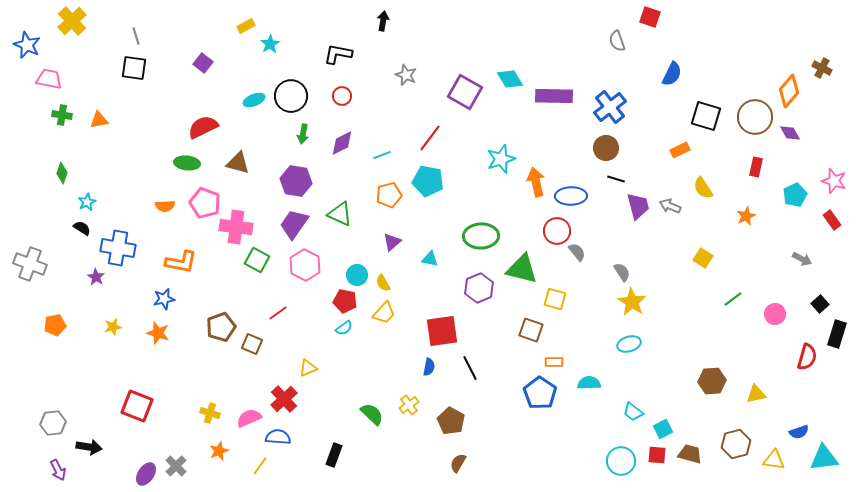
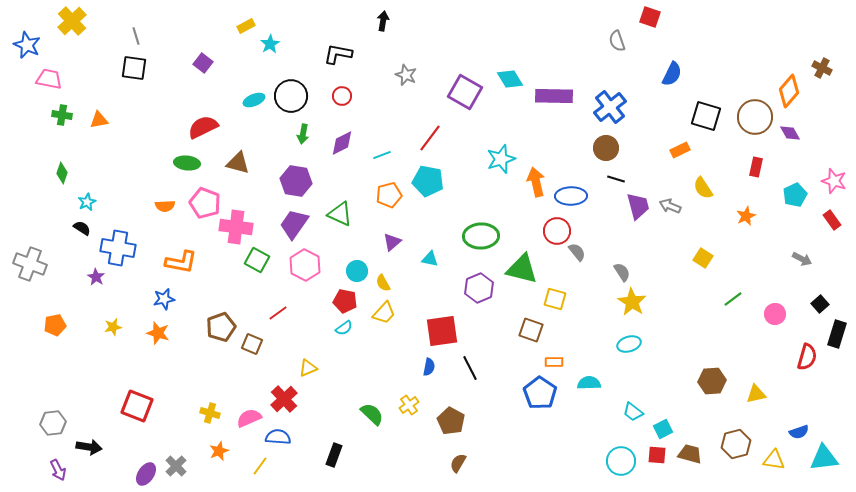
cyan circle at (357, 275): moved 4 px up
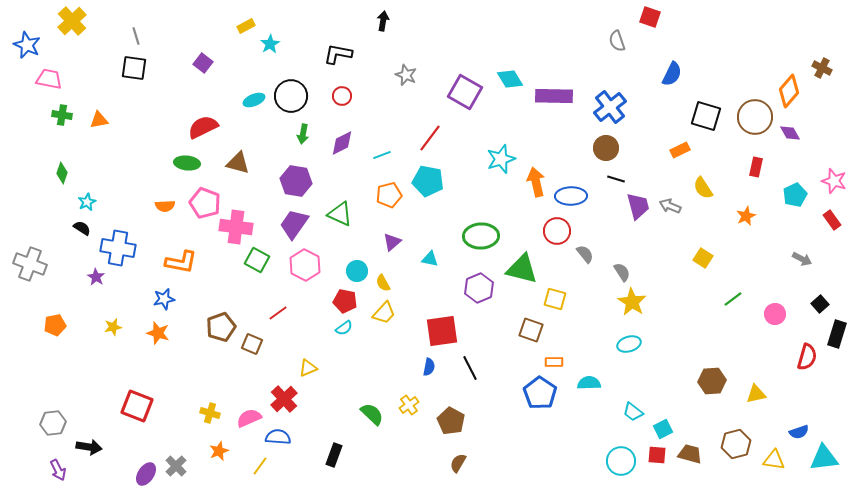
gray semicircle at (577, 252): moved 8 px right, 2 px down
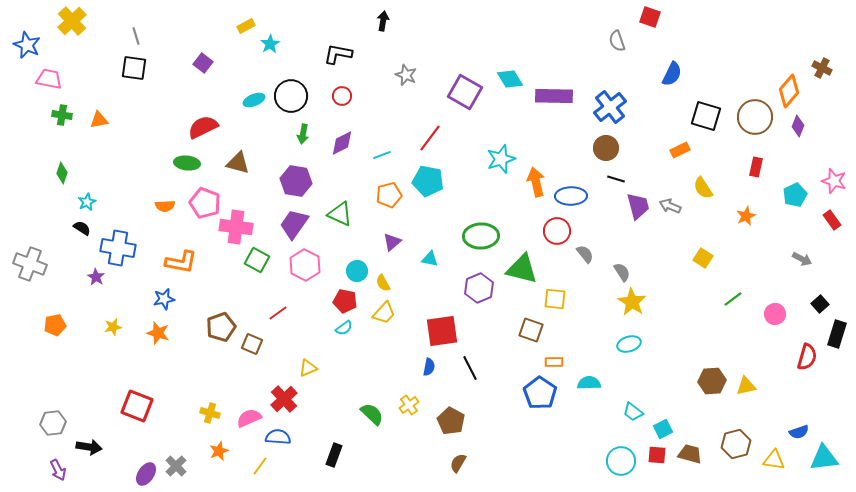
purple diamond at (790, 133): moved 8 px right, 7 px up; rotated 50 degrees clockwise
yellow square at (555, 299): rotated 10 degrees counterclockwise
yellow triangle at (756, 394): moved 10 px left, 8 px up
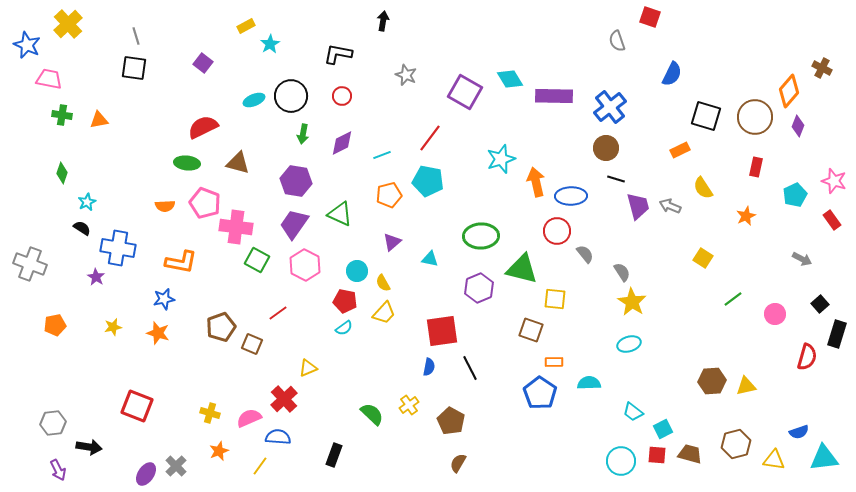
yellow cross at (72, 21): moved 4 px left, 3 px down
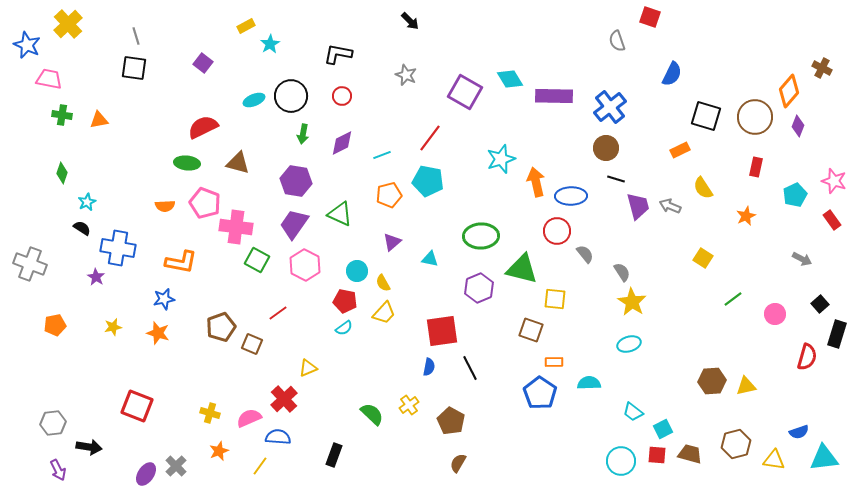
black arrow at (383, 21): moved 27 px right; rotated 126 degrees clockwise
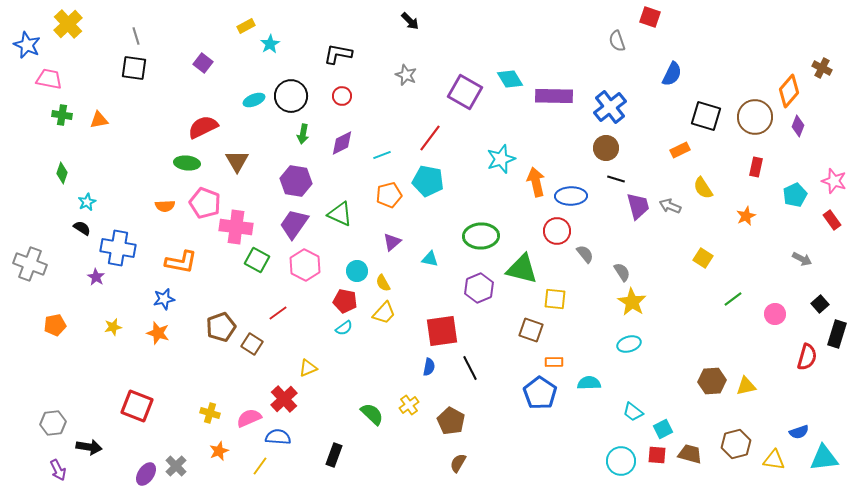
brown triangle at (238, 163): moved 1 px left, 2 px up; rotated 45 degrees clockwise
brown square at (252, 344): rotated 10 degrees clockwise
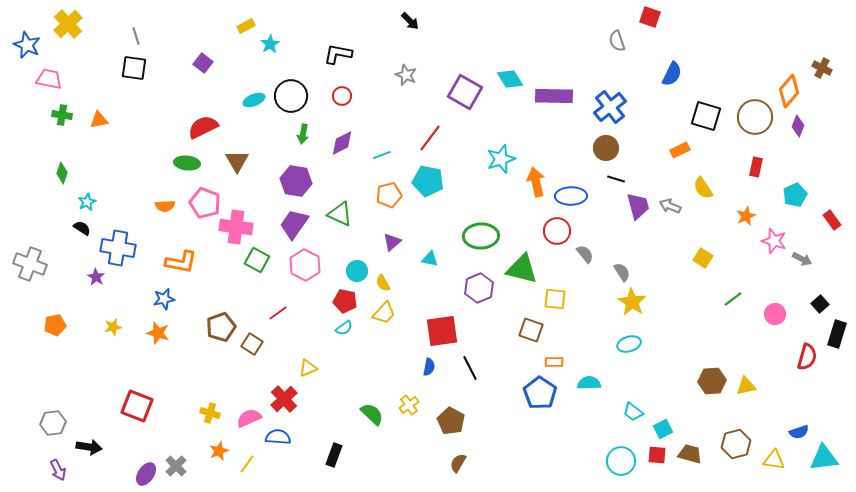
pink star at (834, 181): moved 60 px left, 60 px down
yellow line at (260, 466): moved 13 px left, 2 px up
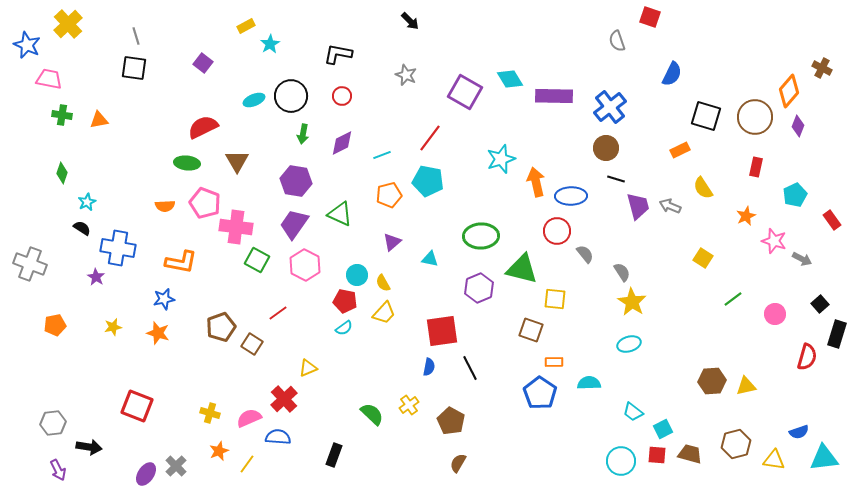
cyan circle at (357, 271): moved 4 px down
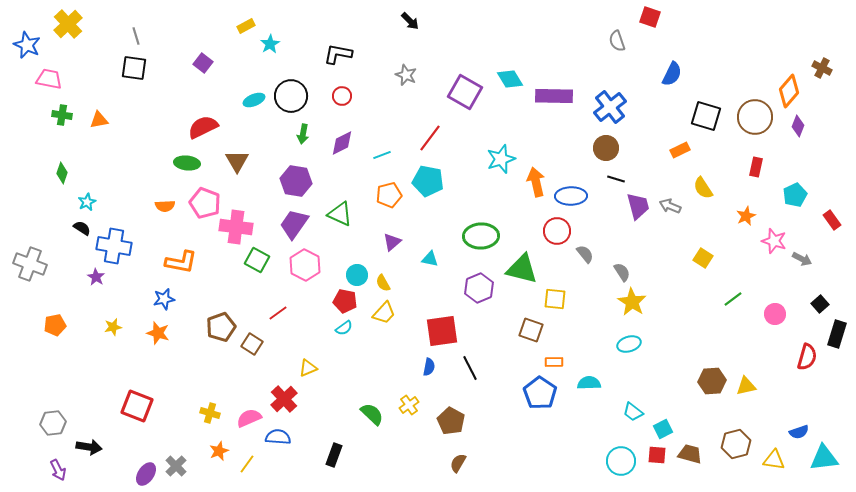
blue cross at (118, 248): moved 4 px left, 2 px up
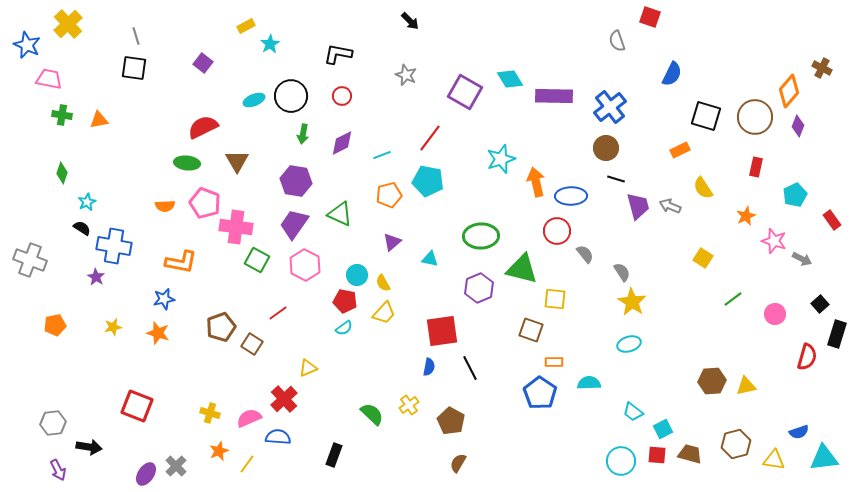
gray cross at (30, 264): moved 4 px up
